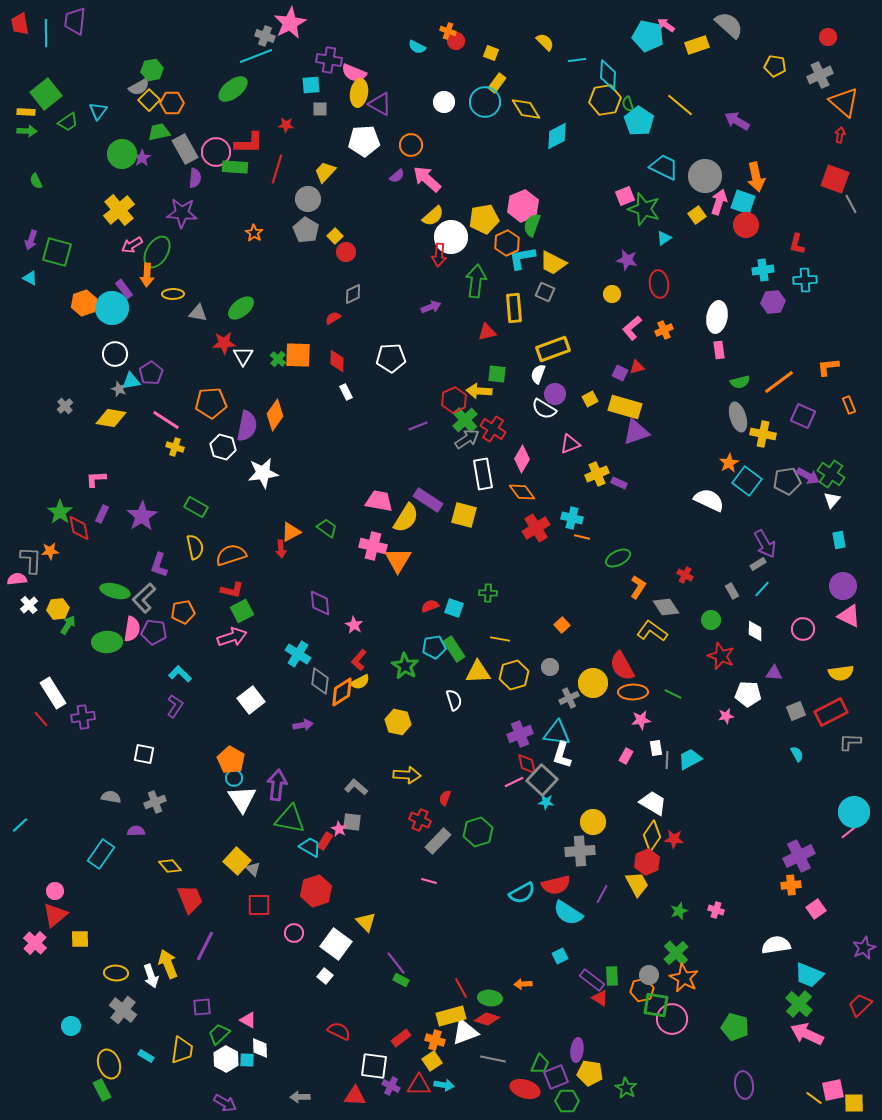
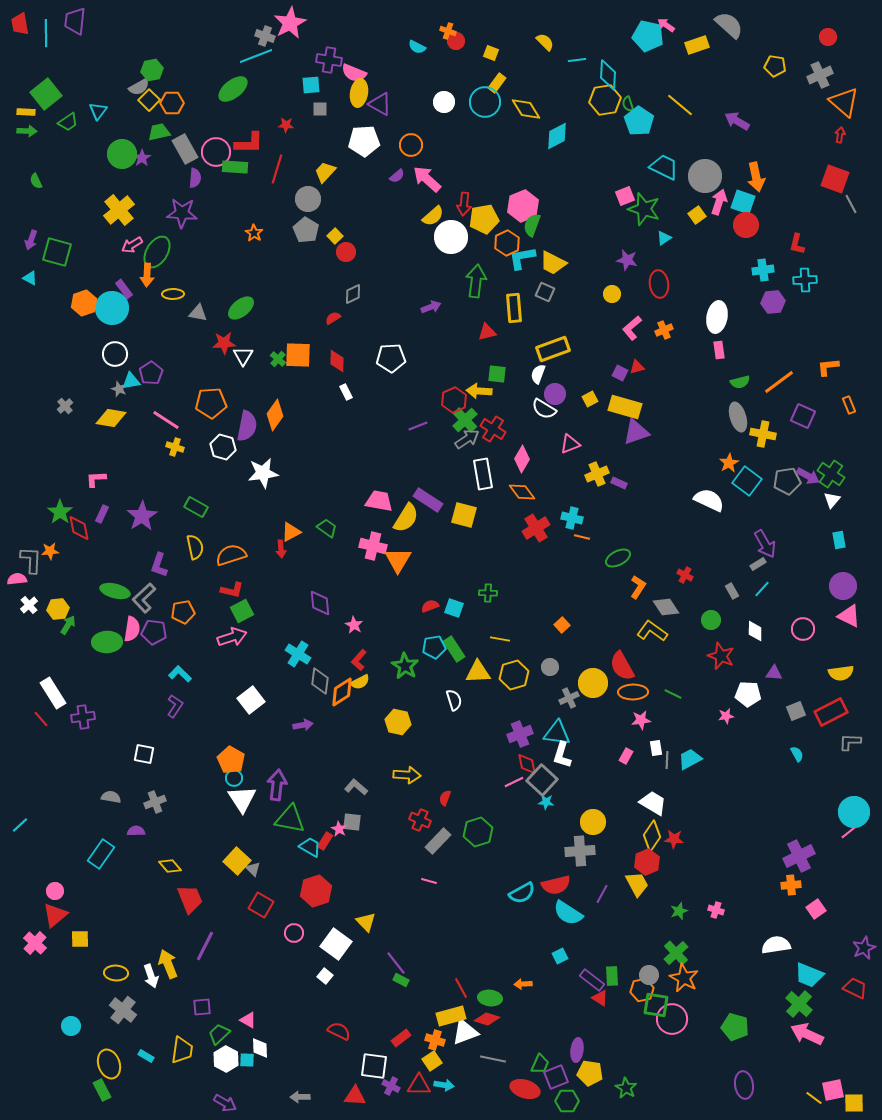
red arrow at (439, 255): moved 25 px right, 51 px up
red square at (259, 905): moved 2 px right; rotated 30 degrees clockwise
red trapezoid at (860, 1005): moved 5 px left, 17 px up; rotated 70 degrees clockwise
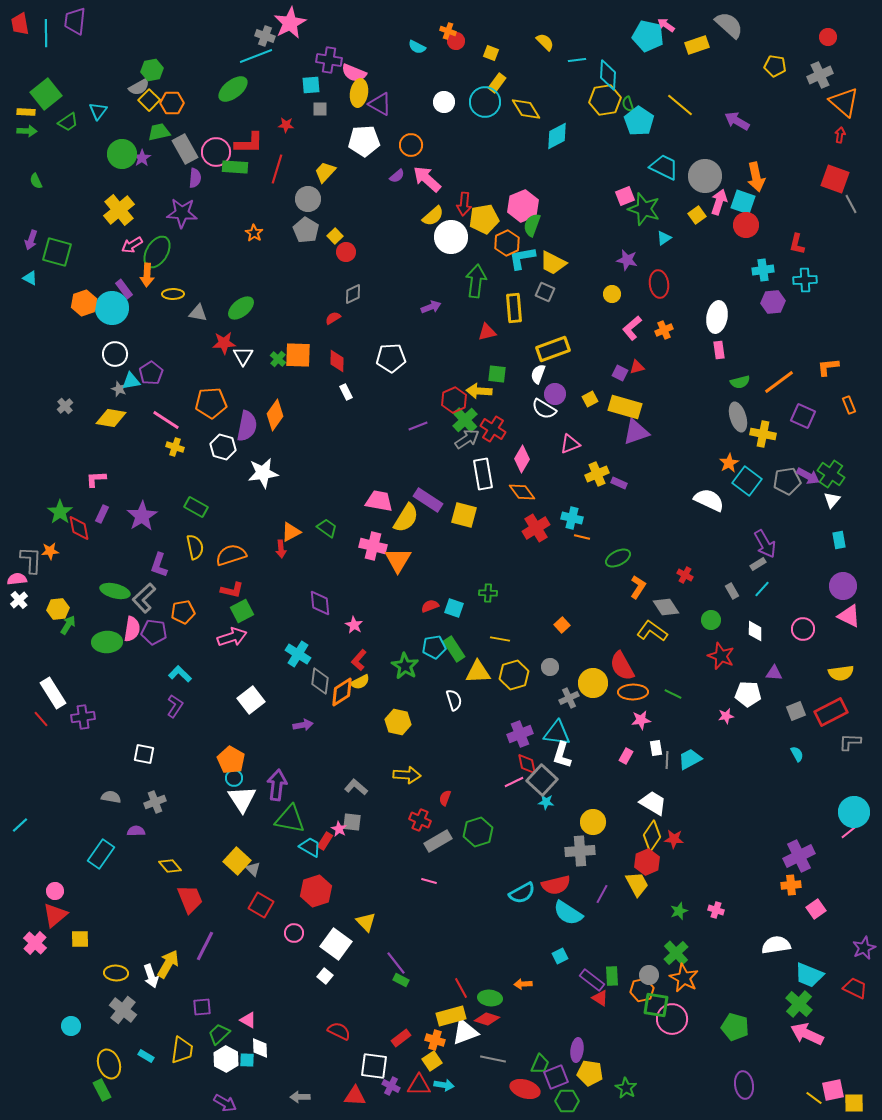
white cross at (29, 605): moved 10 px left, 5 px up
gray rectangle at (438, 841): rotated 16 degrees clockwise
yellow arrow at (168, 964): rotated 52 degrees clockwise
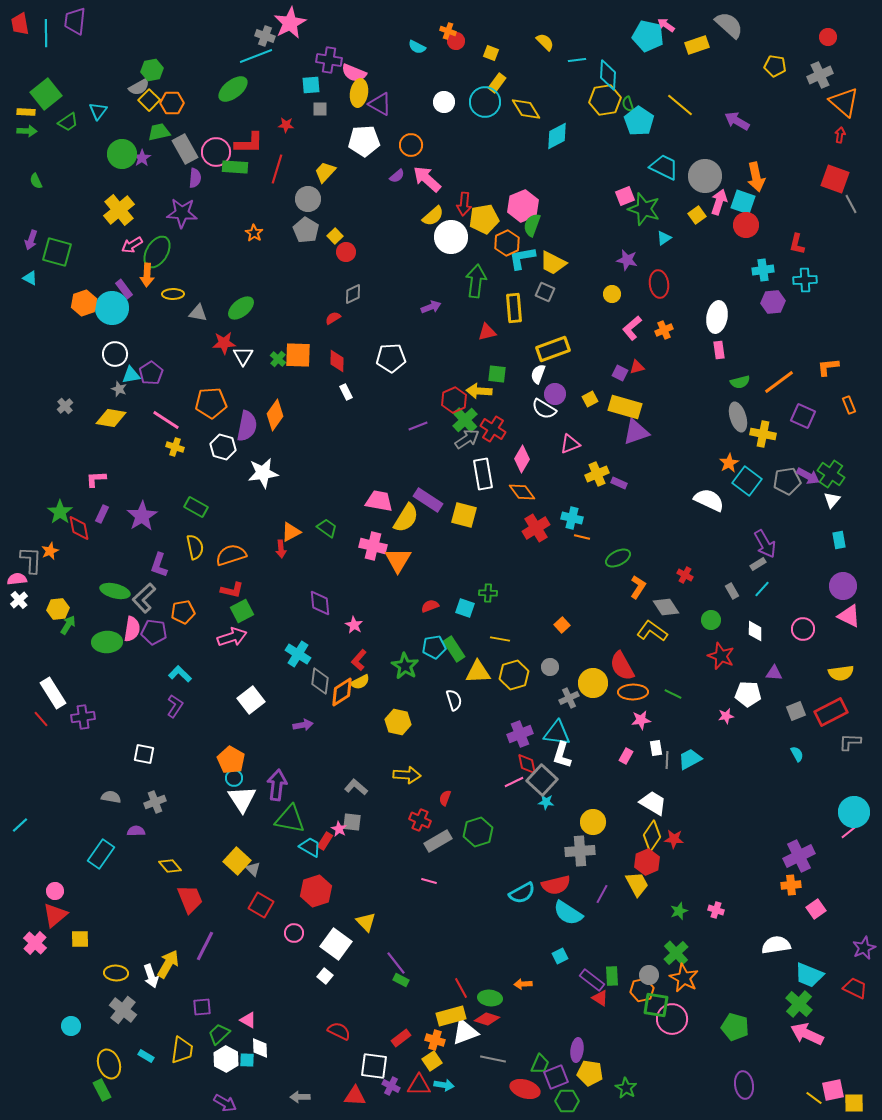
cyan triangle at (131, 381): moved 6 px up
orange star at (50, 551): rotated 18 degrees counterclockwise
cyan square at (454, 608): moved 11 px right
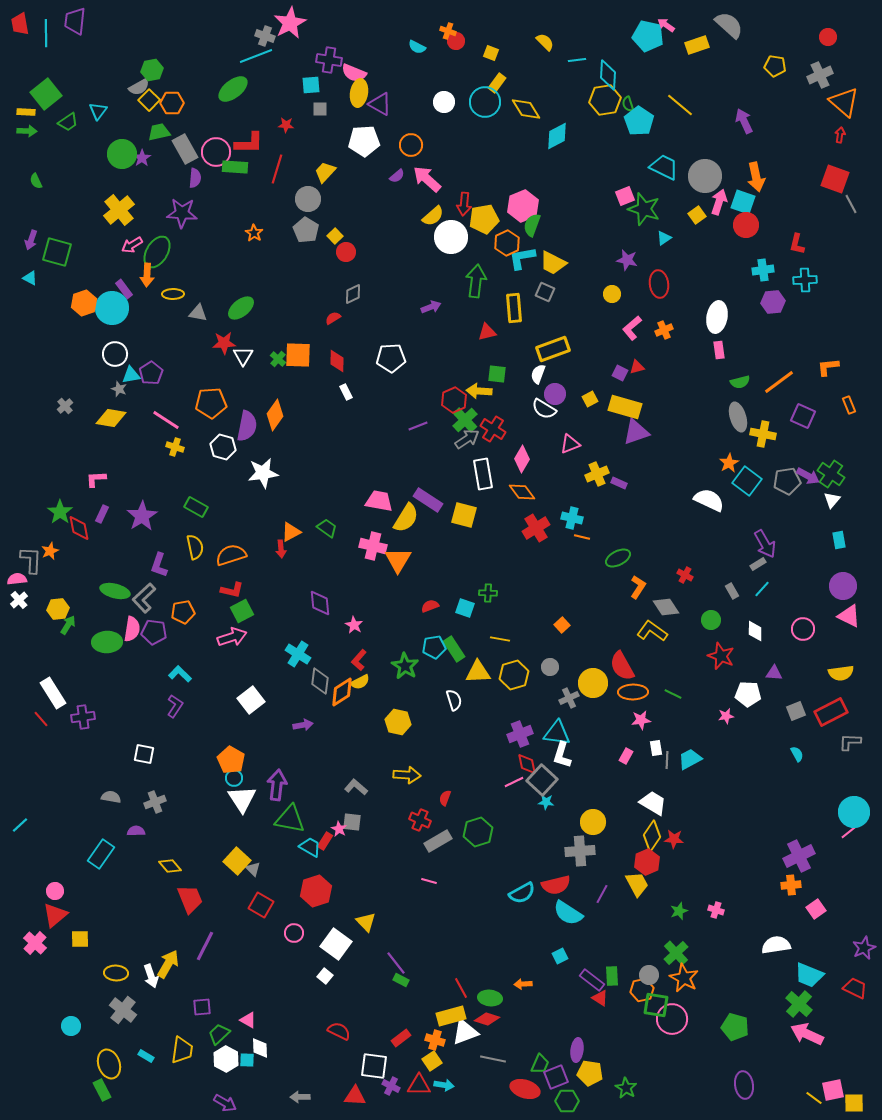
purple arrow at (737, 121): moved 7 px right; rotated 35 degrees clockwise
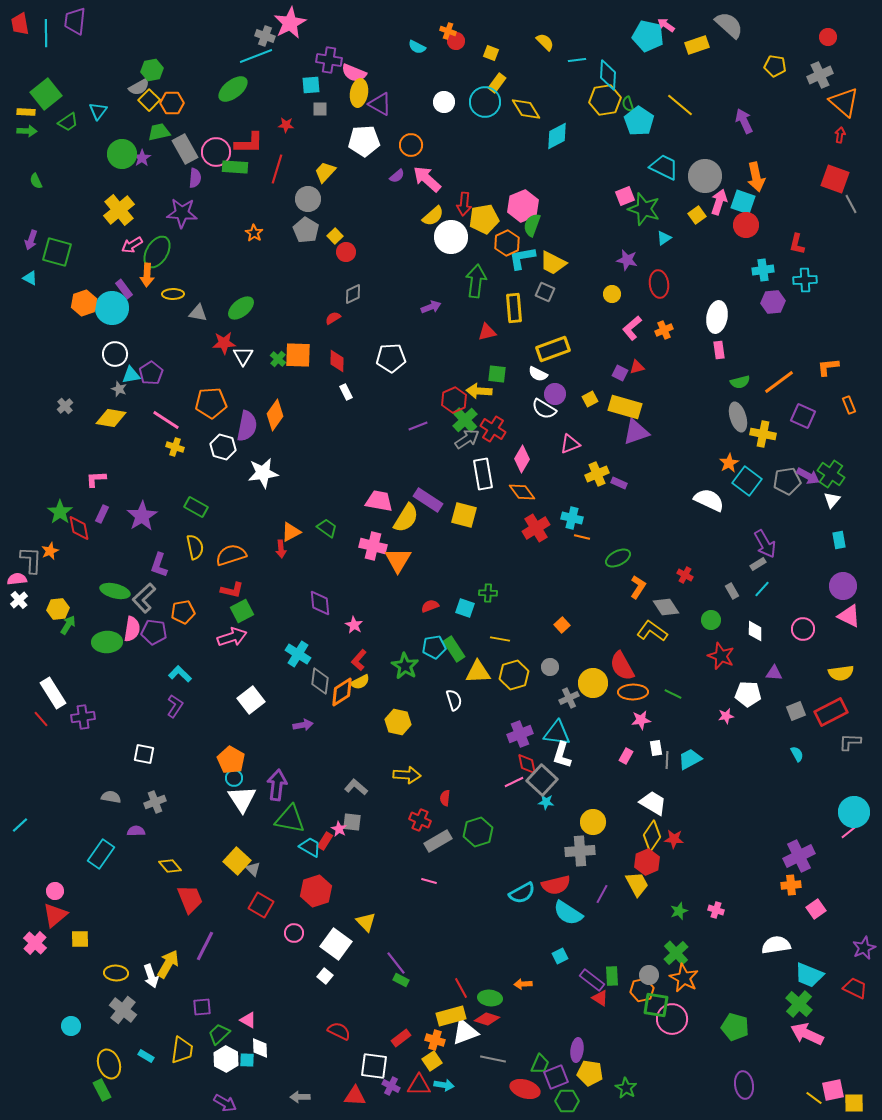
white semicircle at (538, 374): rotated 84 degrees counterclockwise
red semicircle at (445, 798): rotated 14 degrees counterclockwise
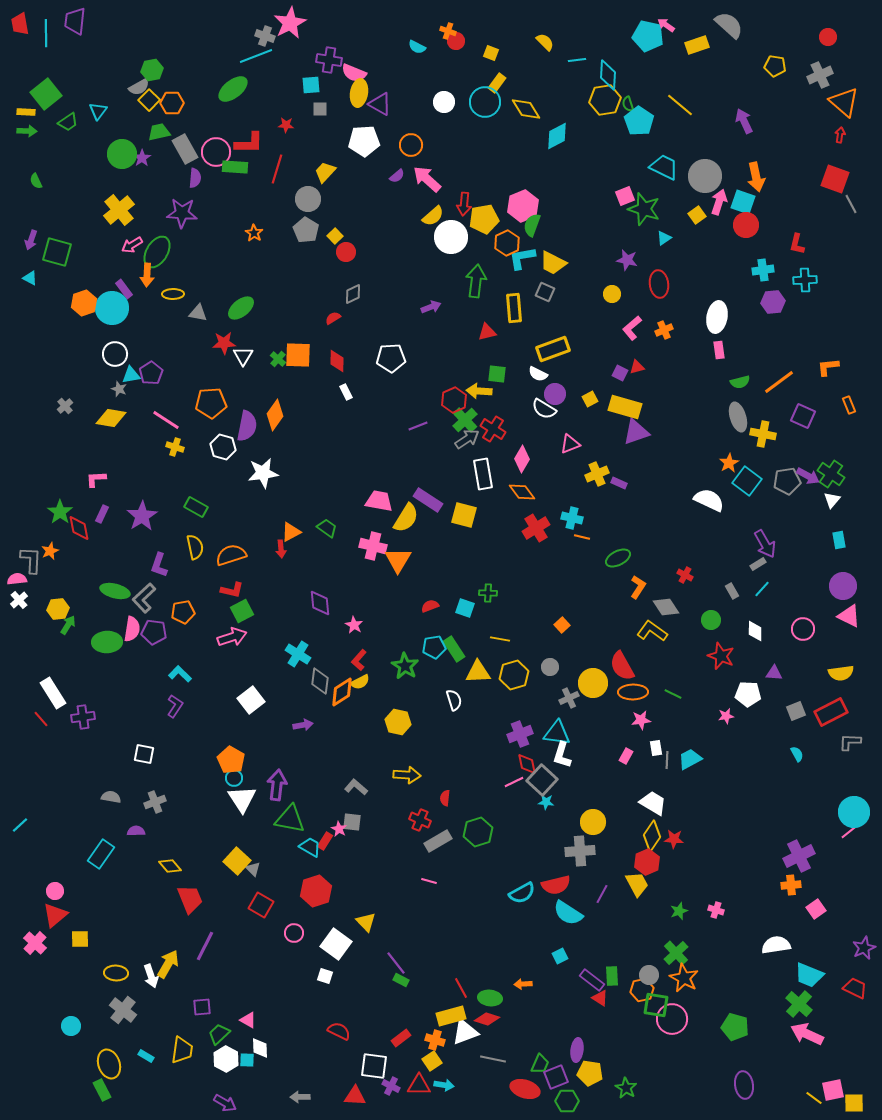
white square at (325, 976): rotated 21 degrees counterclockwise
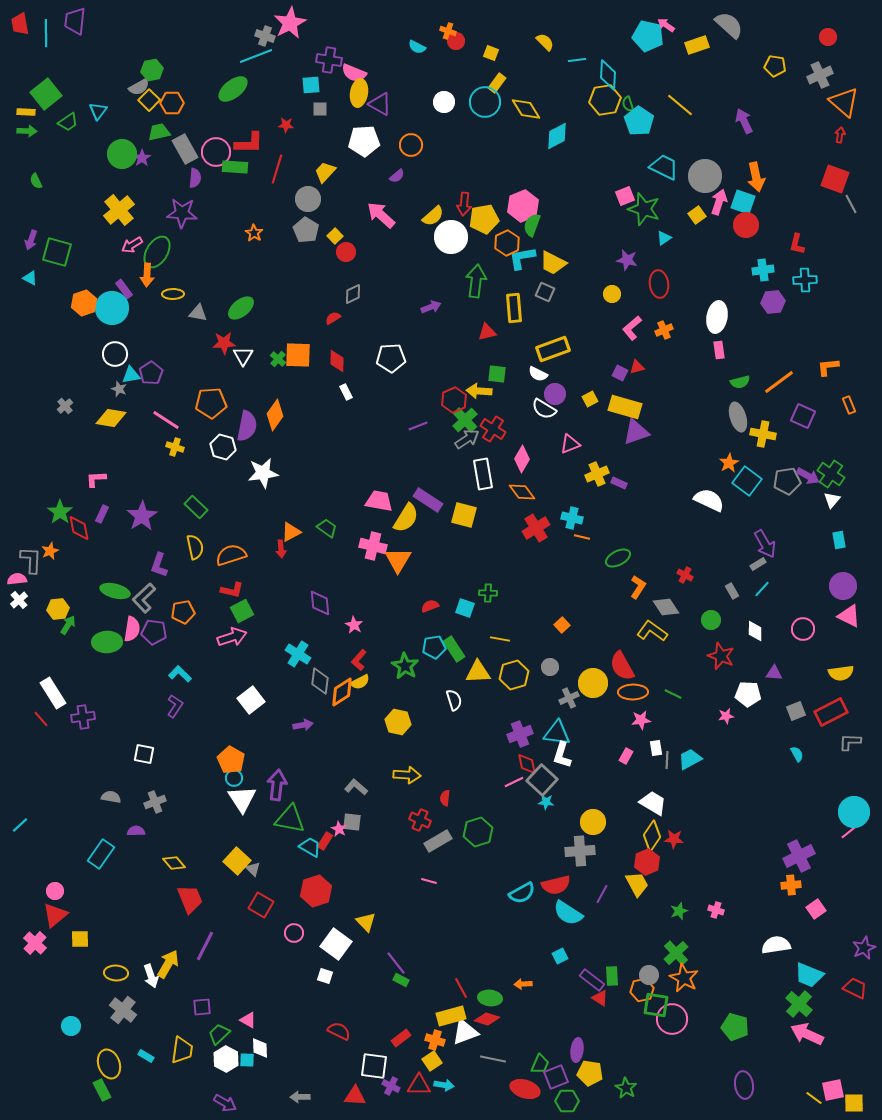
pink arrow at (427, 179): moved 46 px left, 36 px down
green rectangle at (196, 507): rotated 15 degrees clockwise
yellow diamond at (170, 866): moved 4 px right, 3 px up
